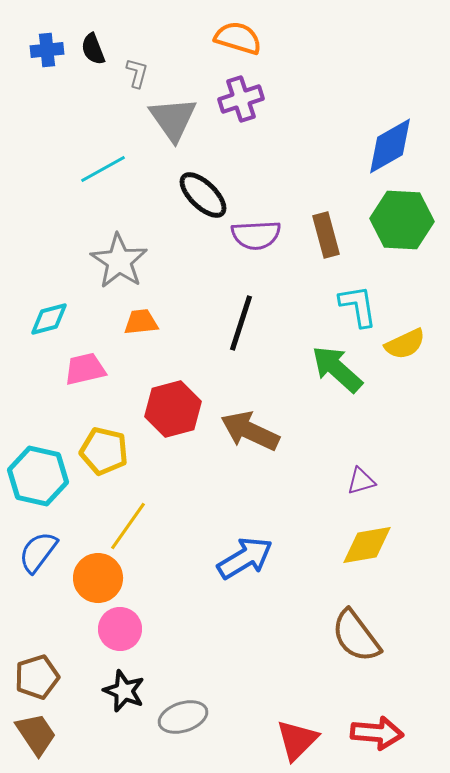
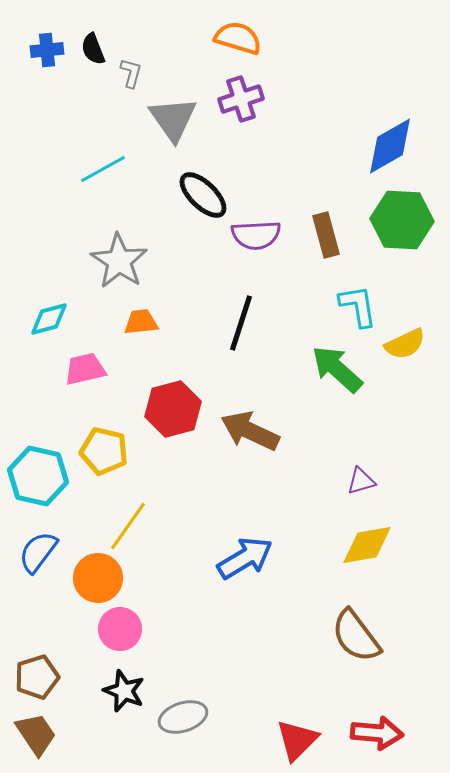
gray L-shape: moved 6 px left
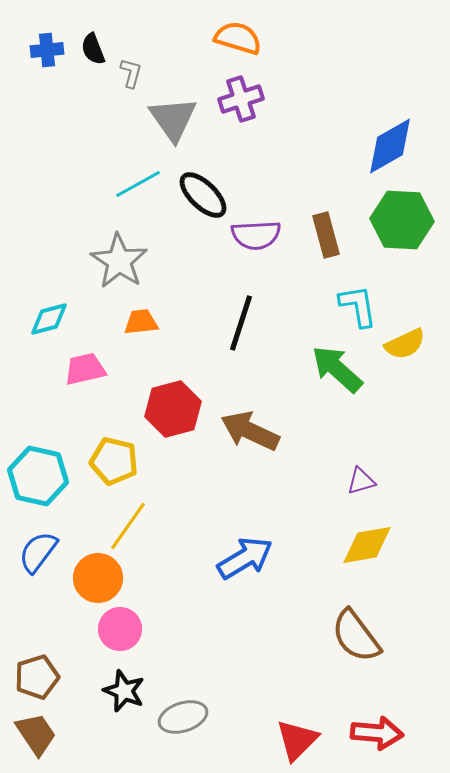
cyan line: moved 35 px right, 15 px down
yellow pentagon: moved 10 px right, 10 px down
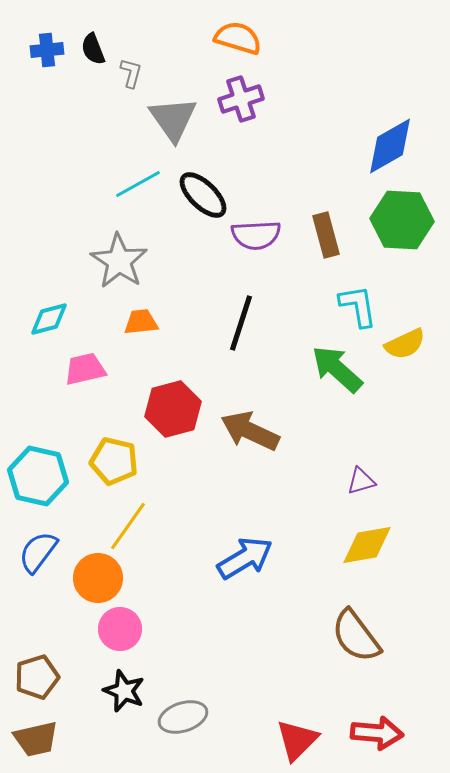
brown trapezoid: moved 5 px down; rotated 111 degrees clockwise
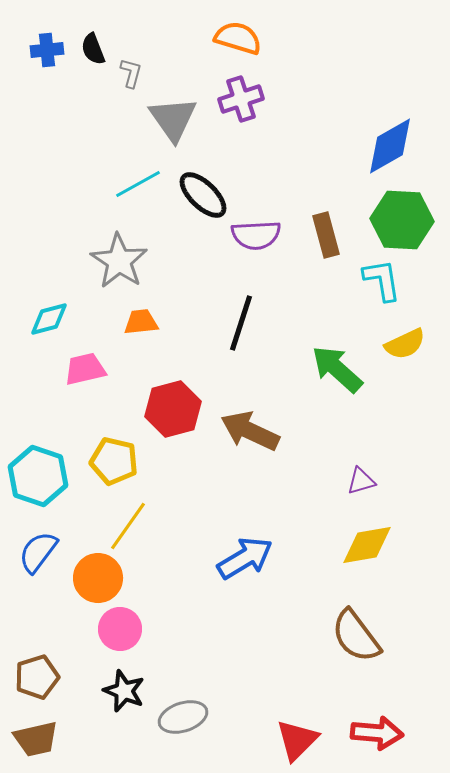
cyan L-shape: moved 24 px right, 26 px up
cyan hexagon: rotated 6 degrees clockwise
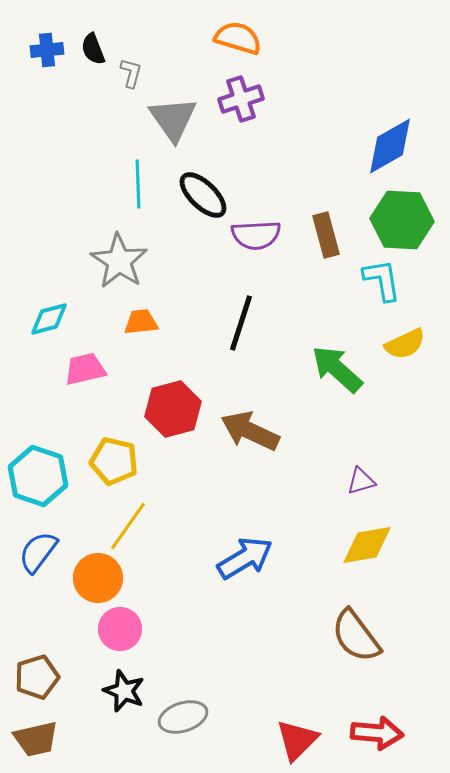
cyan line: rotated 63 degrees counterclockwise
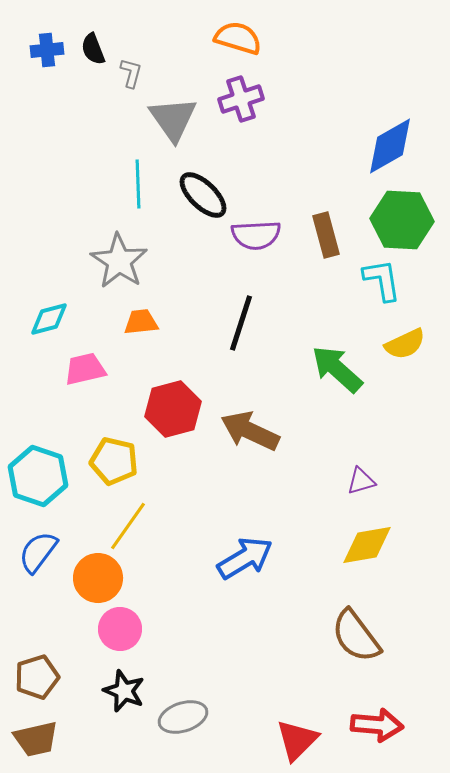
red arrow: moved 8 px up
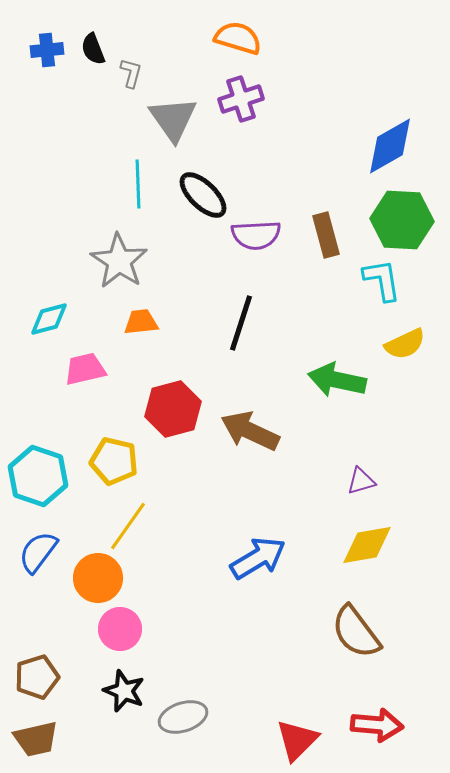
green arrow: moved 11 px down; rotated 30 degrees counterclockwise
blue arrow: moved 13 px right
brown semicircle: moved 4 px up
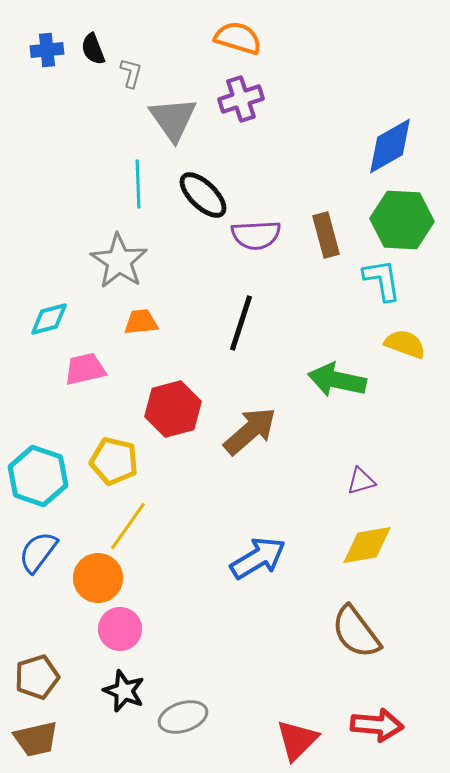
yellow semicircle: rotated 135 degrees counterclockwise
brown arrow: rotated 114 degrees clockwise
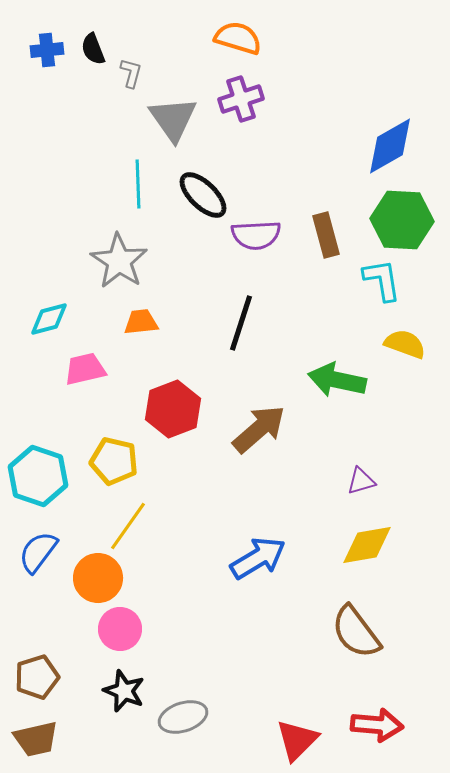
red hexagon: rotated 6 degrees counterclockwise
brown arrow: moved 9 px right, 2 px up
